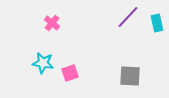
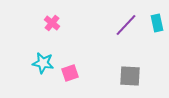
purple line: moved 2 px left, 8 px down
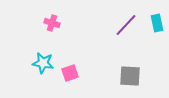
pink cross: rotated 21 degrees counterclockwise
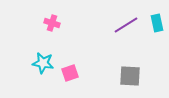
purple line: rotated 15 degrees clockwise
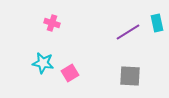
purple line: moved 2 px right, 7 px down
pink square: rotated 12 degrees counterclockwise
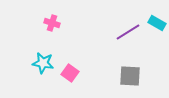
cyan rectangle: rotated 48 degrees counterclockwise
pink square: rotated 24 degrees counterclockwise
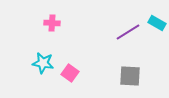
pink cross: rotated 14 degrees counterclockwise
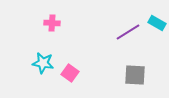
gray square: moved 5 px right, 1 px up
